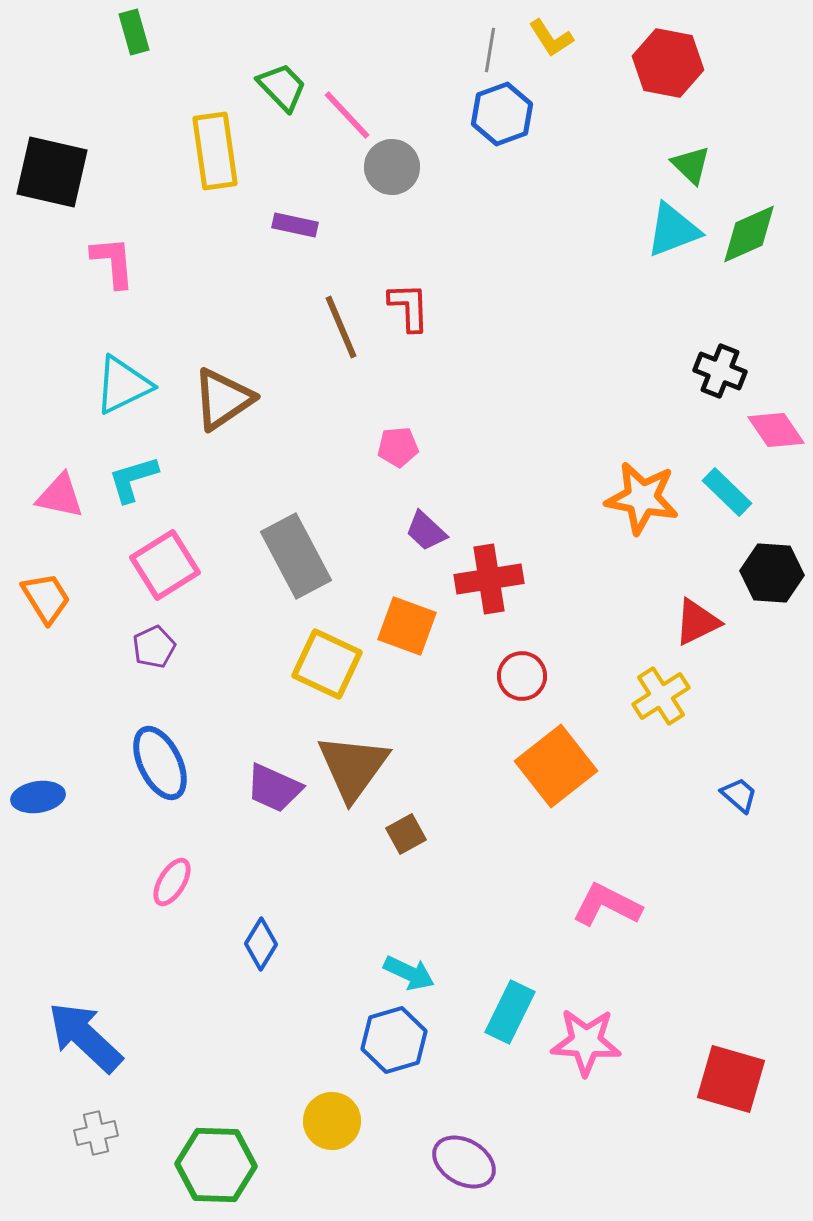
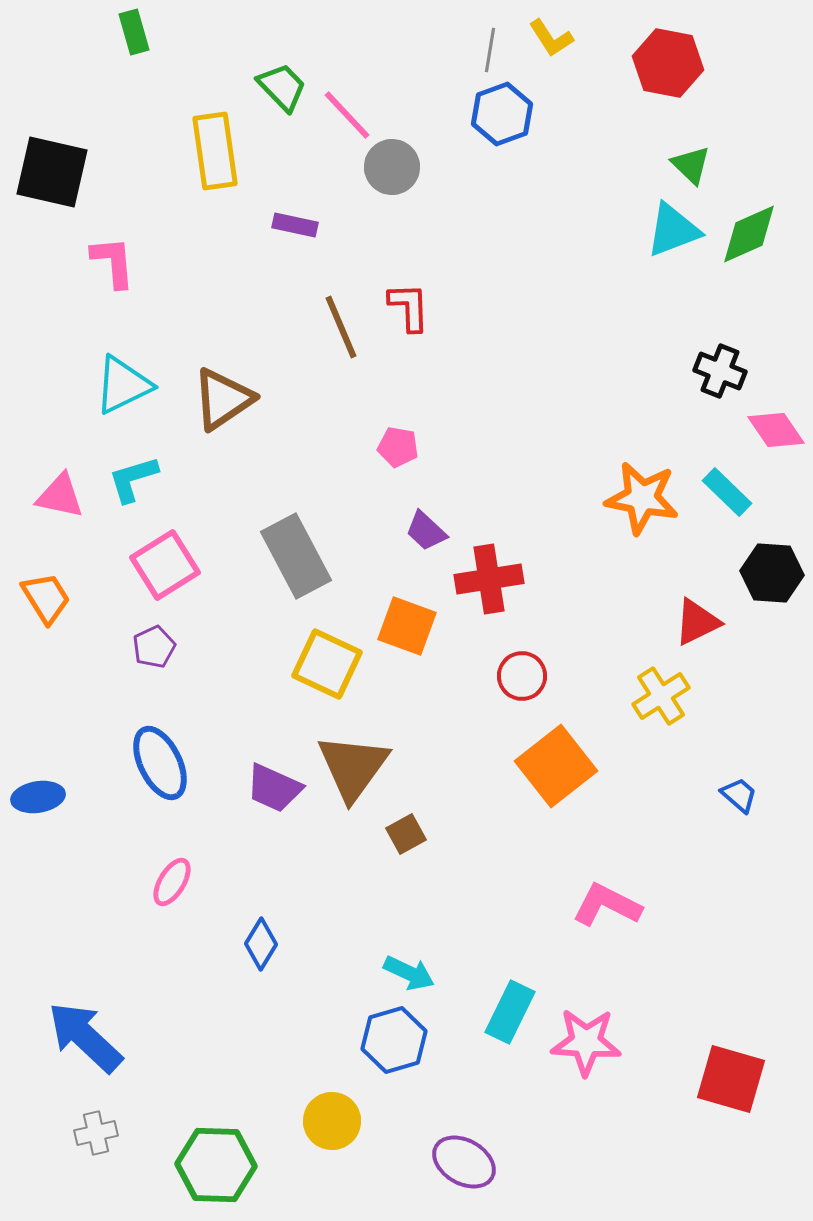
pink pentagon at (398, 447): rotated 15 degrees clockwise
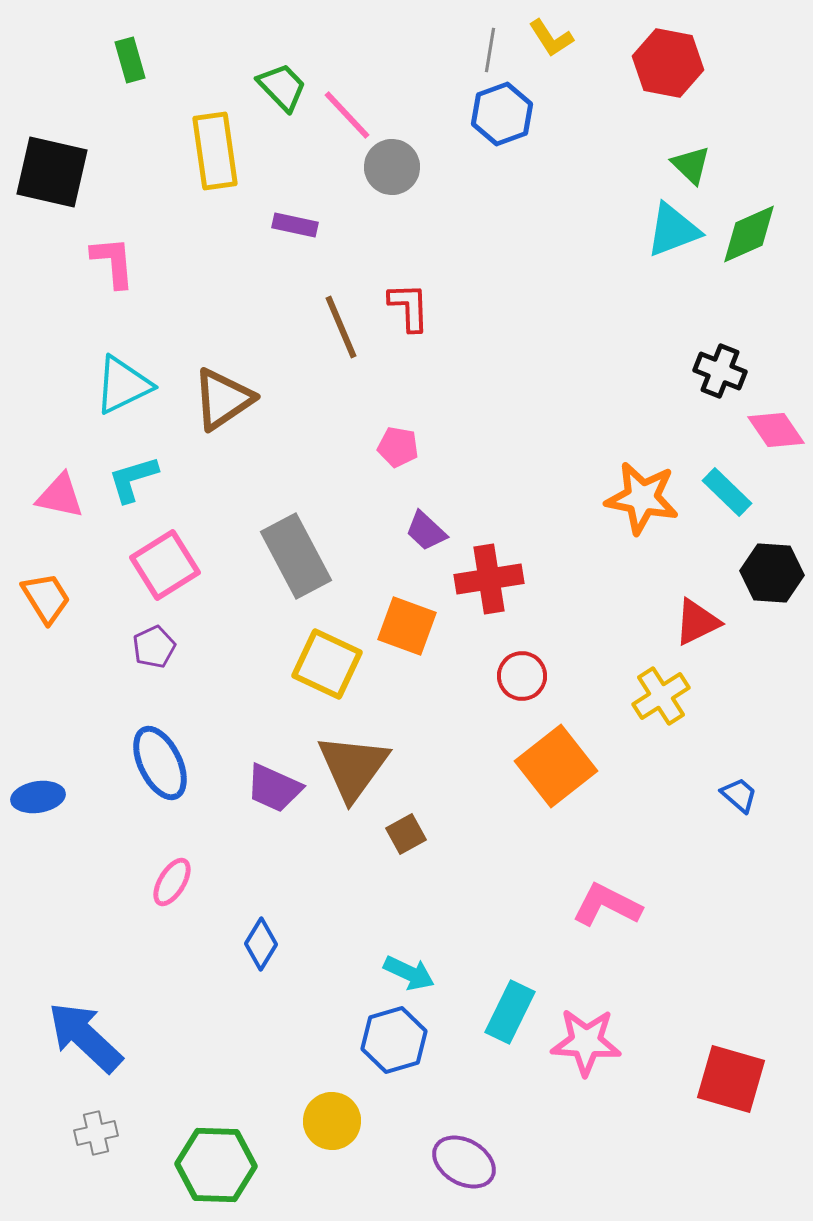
green rectangle at (134, 32): moved 4 px left, 28 px down
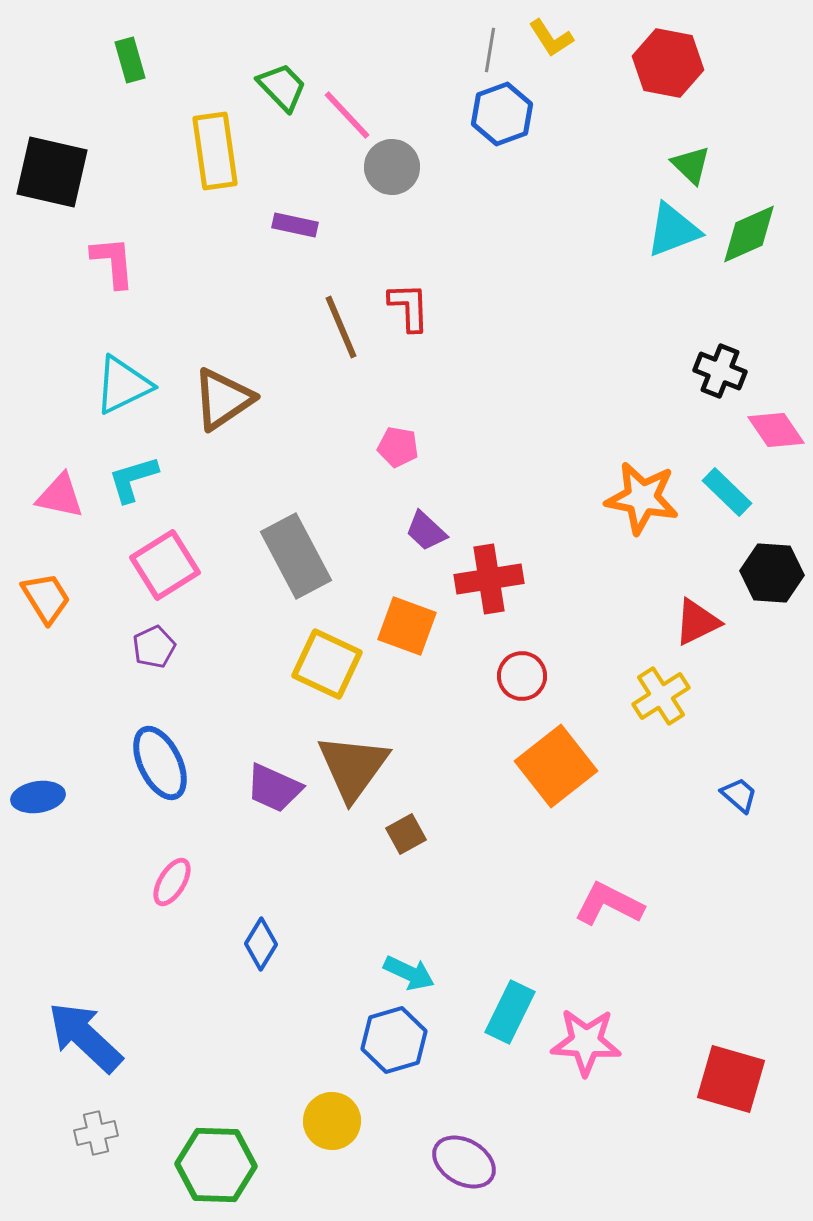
pink L-shape at (607, 905): moved 2 px right, 1 px up
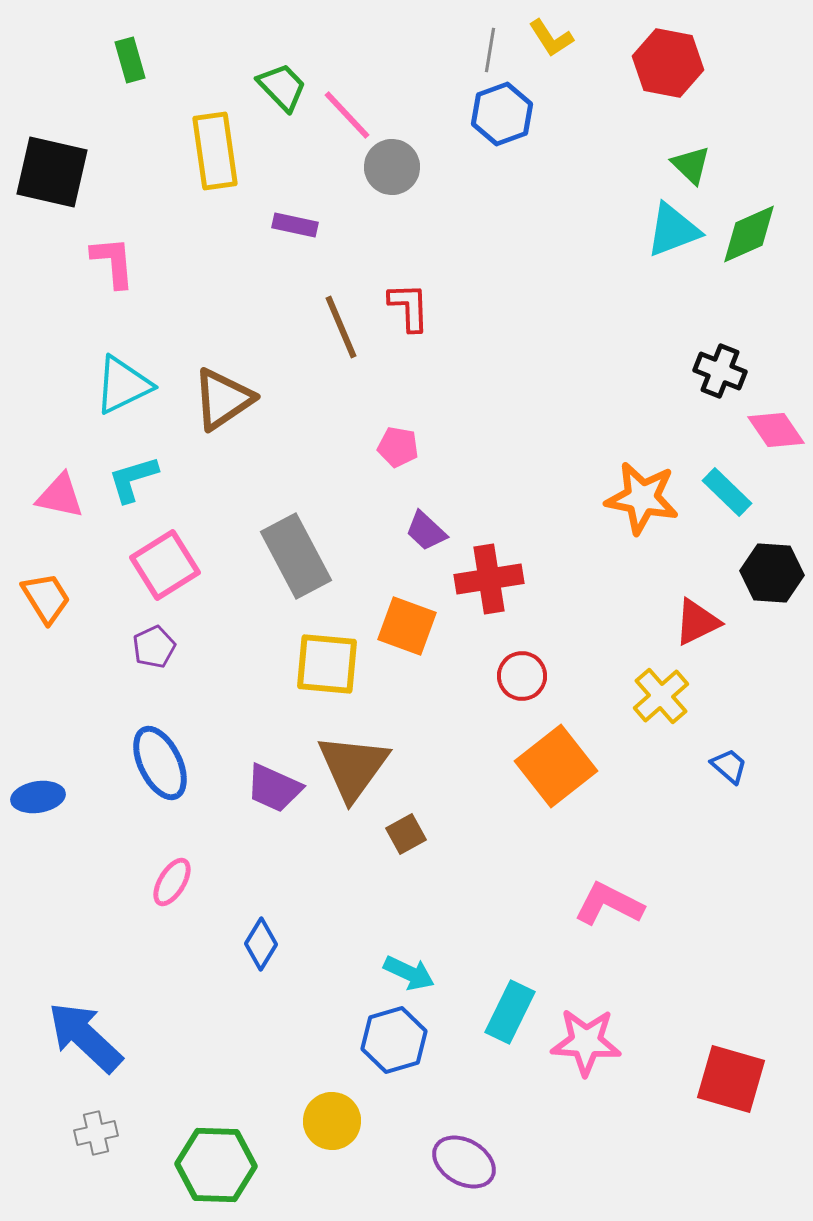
yellow square at (327, 664): rotated 20 degrees counterclockwise
yellow cross at (661, 696): rotated 8 degrees counterclockwise
blue trapezoid at (739, 795): moved 10 px left, 29 px up
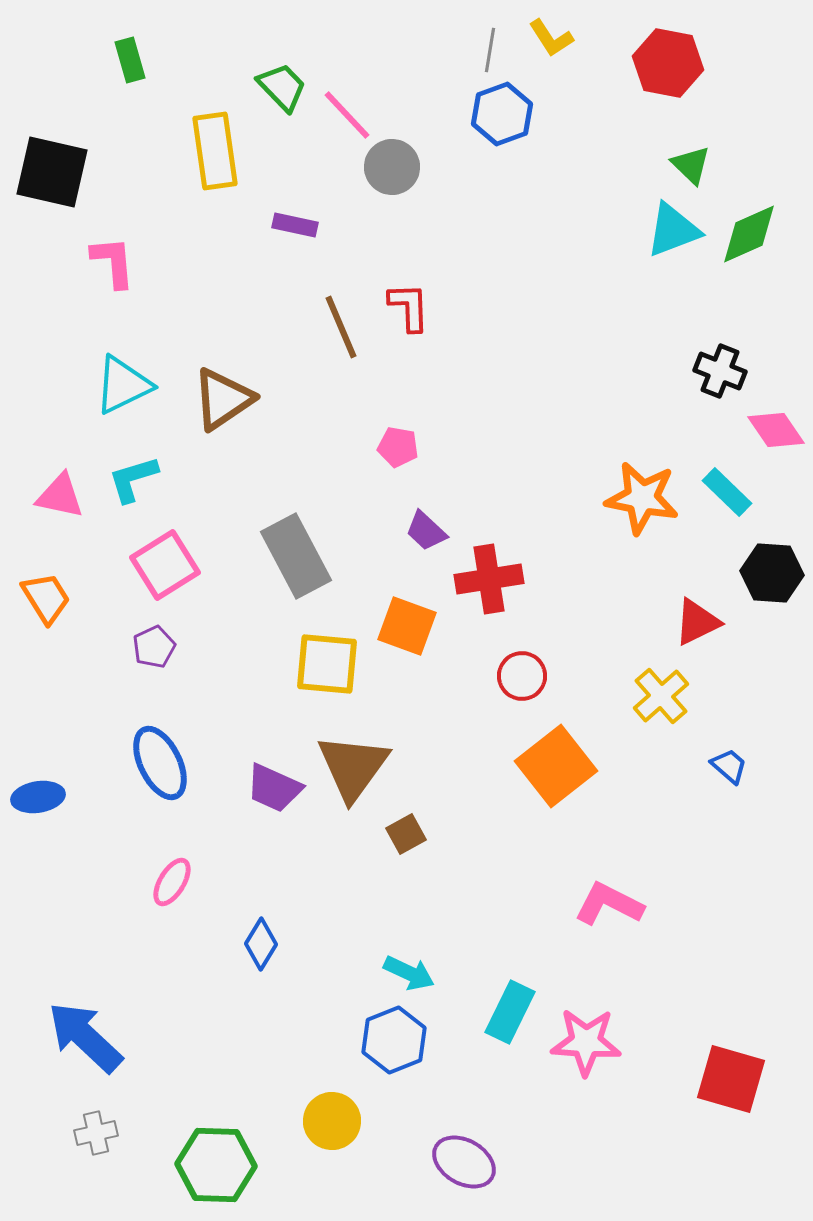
blue hexagon at (394, 1040): rotated 6 degrees counterclockwise
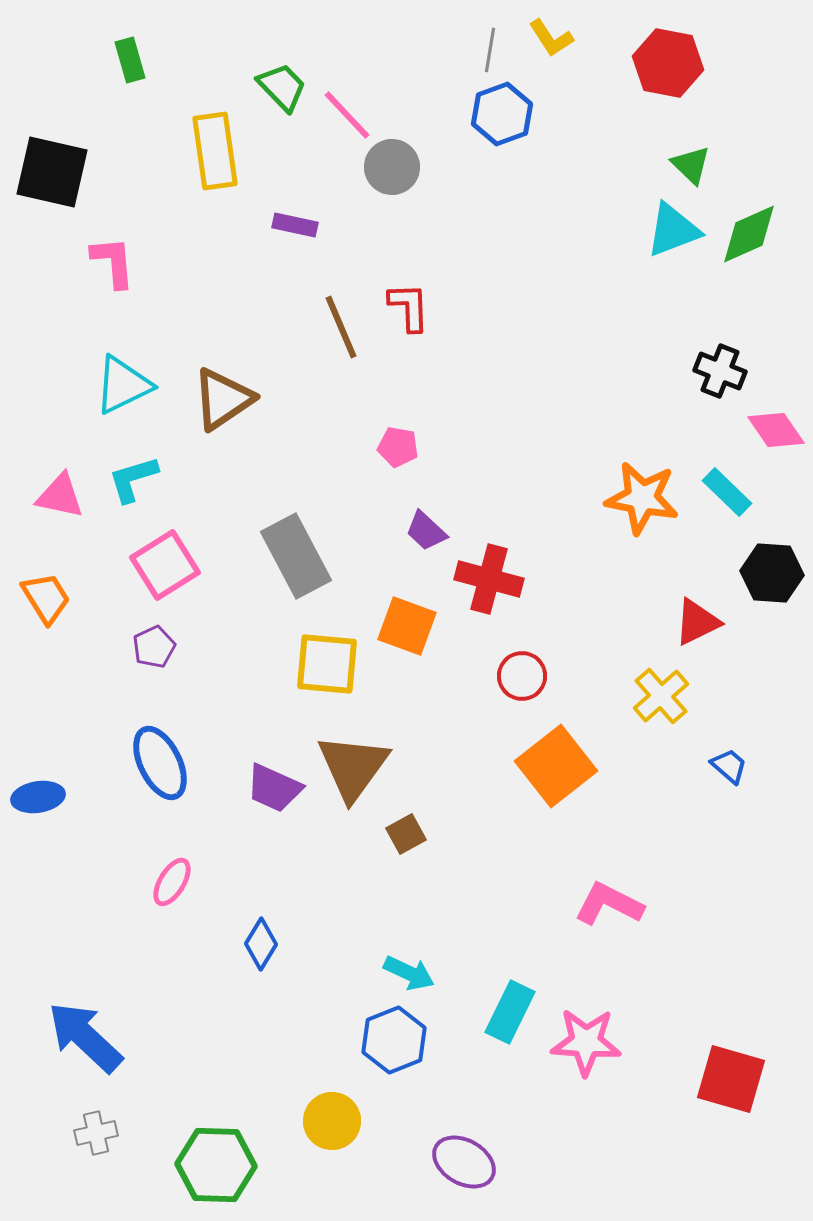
red cross at (489, 579): rotated 24 degrees clockwise
